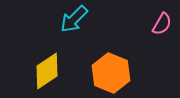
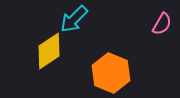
yellow diamond: moved 2 px right, 20 px up
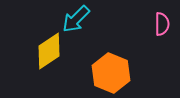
cyan arrow: moved 2 px right
pink semicircle: rotated 30 degrees counterclockwise
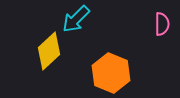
yellow diamond: rotated 9 degrees counterclockwise
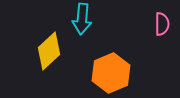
cyan arrow: moved 6 px right; rotated 40 degrees counterclockwise
orange hexagon: rotated 15 degrees clockwise
